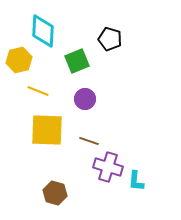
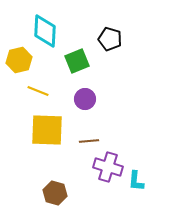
cyan diamond: moved 2 px right
brown line: rotated 24 degrees counterclockwise
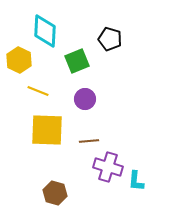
yellow hexagon: rotated 20 degrees counterclockwise
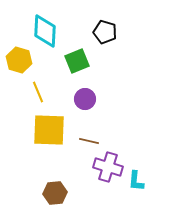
black pentagon: moved 5 px left, 7 px up
yellow hexagon: rotated 10 degrees counterclockwise
yellow line: moved 1 px down; rotated 45 degrees clockwise
yellow square: moved 2 px right
brown line: rotated 18 degrees clockwise
brown hexagon: rotated 20 degrees counterclockwise
